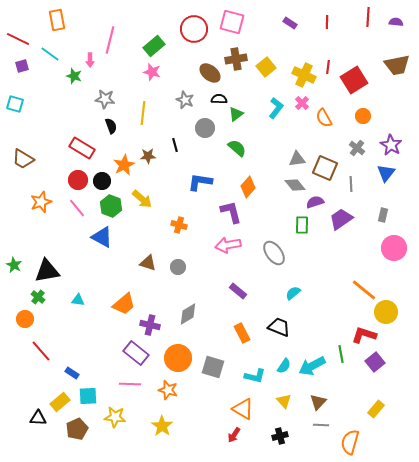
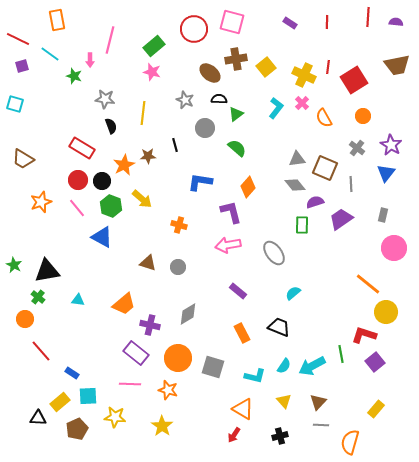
orange line at (364, 290): moved 4 px right, 6 px up
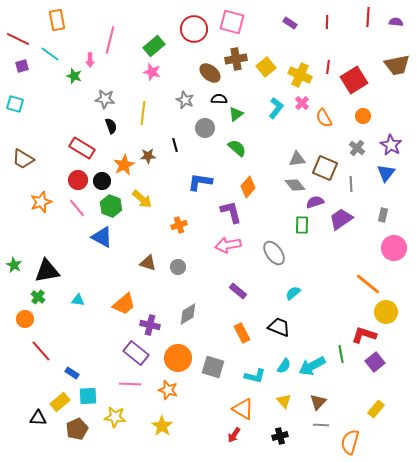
yellow cross at (304, 75): moved 4 px left
orange cross at (179, 225): rotated 35 degrees counterclockwise
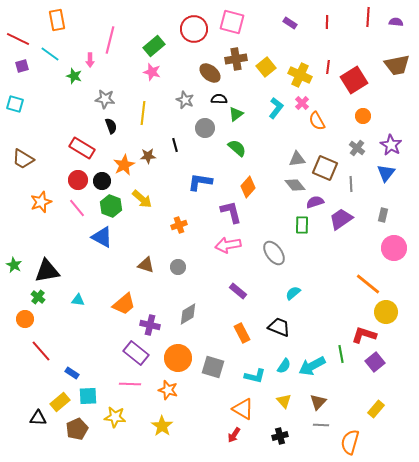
orange semicircle at (324, 118): moved 7 px left, 3 px down
brown triangle at (148, 263): moved 2 px left, 2 px down
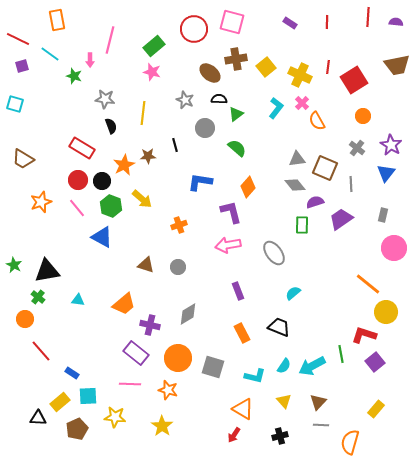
purple rectangle at (238, 291): rotated 30 degrees clockwise
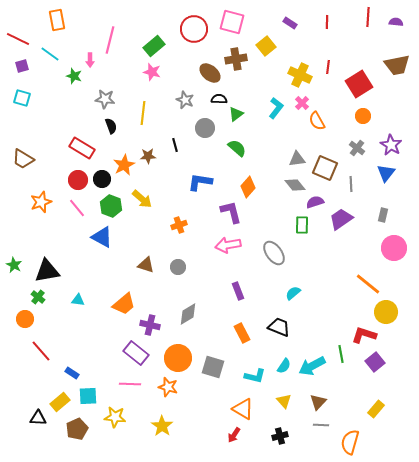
yellow square at (266, 67): moved 21 px up
red square at (354, 80): moved 5 px right, 4 px down
cyan square at (15, 104): moved 7 px right, 6 px up
black circle at (102, 181): moved 2 px up
orange star at (168, 390): moved 3 px up
